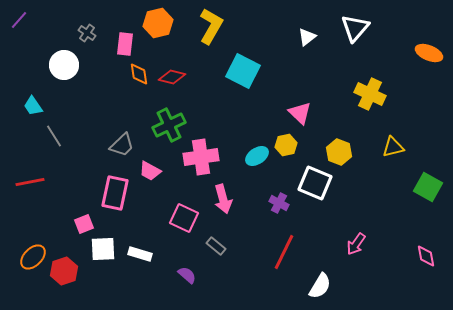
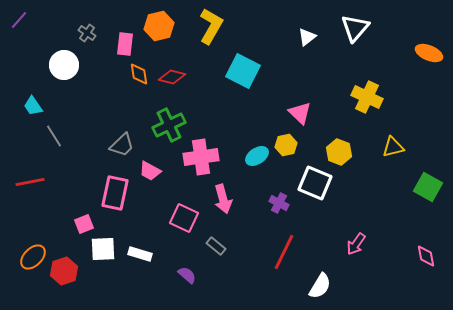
orange hexagon at (158, 23): moved 1 px right, 3 px down
yellow cross at (370, 94): moved 3 px left, 3 px down
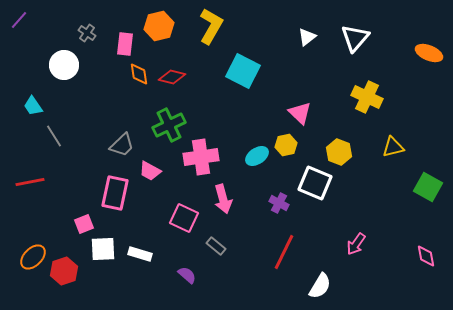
white triangle at (355, 28): moved 10 px down
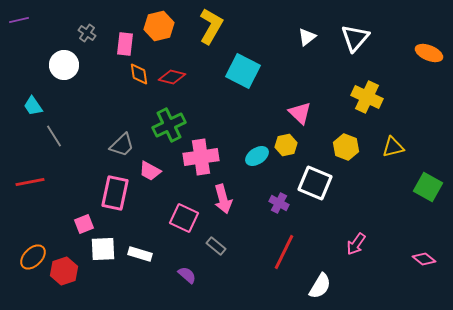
purple line at (19, 20): rotated 36 degrees clockwise
yellow hexagon at (339, 152): moved 7 px right, 5 px up
pink diamond at (426, 256): moved 2 px left, 3 px down; rotated 40 degrees counterclockwise
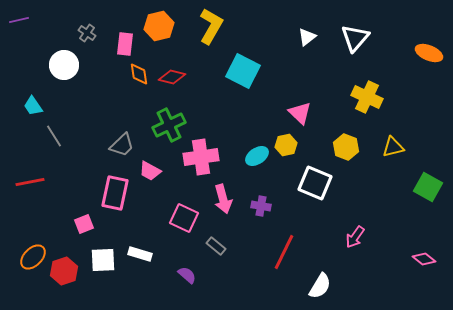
purple cross at (279, 203): moved 18 px left, 3 px down; rotated 18 degrees counterclockwise
pink arrow at (356, 244): moved 1 px left, 7 px up
white square at (103, 249): moved 11 px down
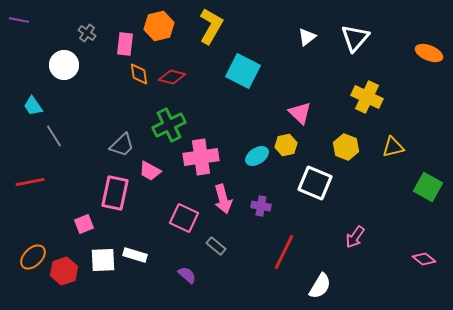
purple line at (19, 20): rotated 24 degrees clockwise
white rectangle at (140, 254): moved 5 px left, 1 px down
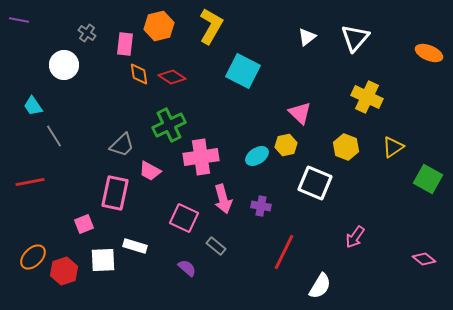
red diamond at (172, 77): rotated 20 degrees clockwise
yellow triangle at (393, 147): rotated 20 degrees counterclockwise
green square at (428, 187): moved 8 px up
white rectangle at (135, 255): moved 9 px up
purple semicircle at (187, 275): moved 7 px up
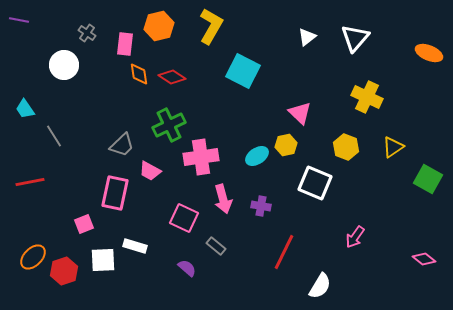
cyan trapezoid at (33, 106): moved 8 px left, 3 px down
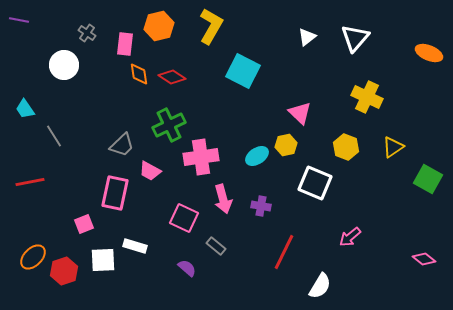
pink arrow at (355, 237): moved 5 px left; rotated 15 degrees clockwise
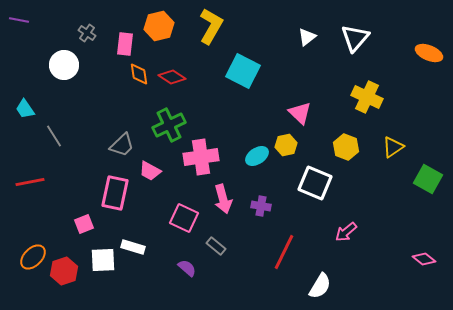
pink arrow at (350, 237): moved 4 px left, 5 px up
white rectangle at (135, 246): moved 2 px left, 1 px down
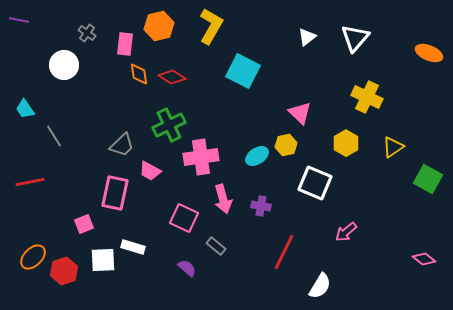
yellow hexagon at (346, 147): moved 4 px up; rotated 10 degrees clockwise
